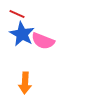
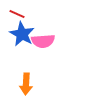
pink semicircle: rotated 25 degrees counterclockwise
orange arrow: moved 1 px right, 1 px down
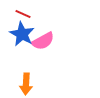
red line: moved 6 px right
pink semicircle: rotated 25 degrees counterclockwise
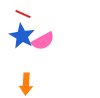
blue star: moved 2 px down
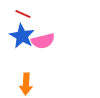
pink semicircle: rotated 15 degrees clockwise
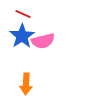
blue star: rotated 10 degrees clockwise
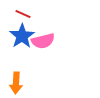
orange arrow: moved 10 px left, 1 px up
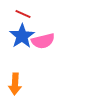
orange arrow: moved 1 px left, 1 px down
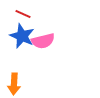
blue star: rotated 15 degrees counterclockwise
orange arrow: moved 1 px left
